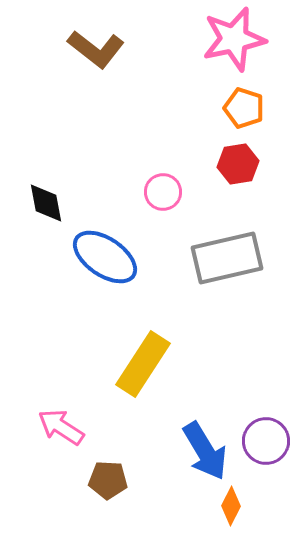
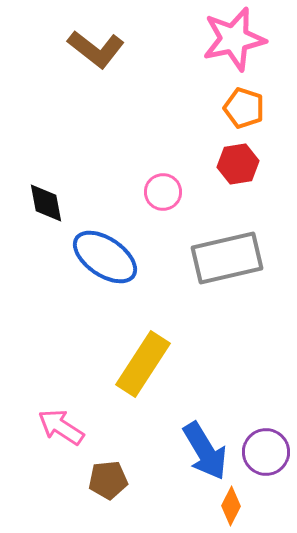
purple circle: moved 11 px down
brown pentagon: rotated 9 degrees counterclockwise
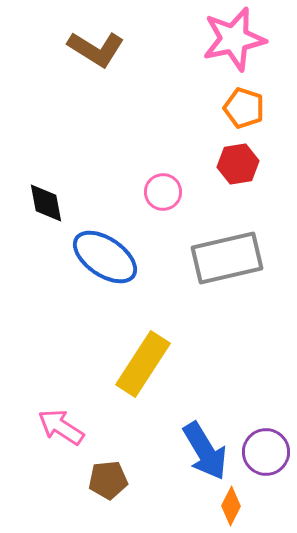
brown L-shape: rotated 6 degrees counterclockwise
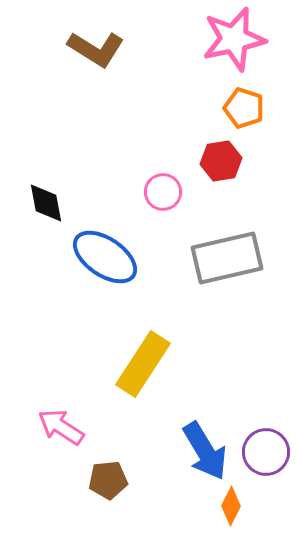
red hexagon: moved 17 px left, 3 px up
